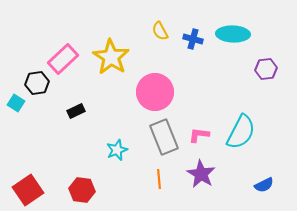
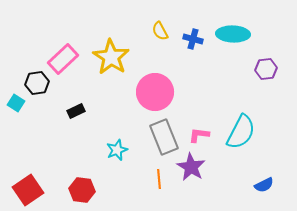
purple star: moved 10 px left, 7 px up
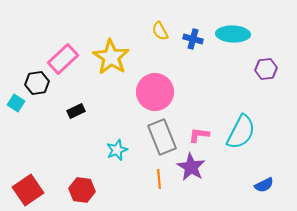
gray rectangle: moved 2 px left
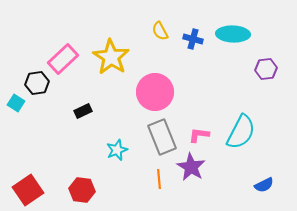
black rectangle: moved 7 px right
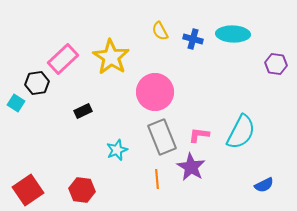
purple hexagon: moved 10 px right, 5 px up; rotated 15 degrees clockwise
orange line: moved 2 px left
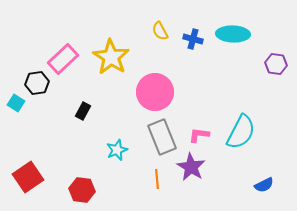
black rectangle: rotated 36 degrees counterclockwise
red square: moved 13 px up
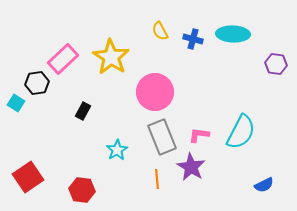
cyan star: rotated 10 degrees counterclockwise
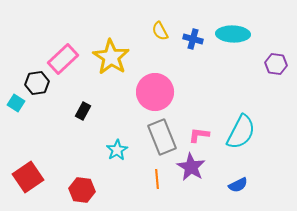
blue semicircle: moved 26 px left
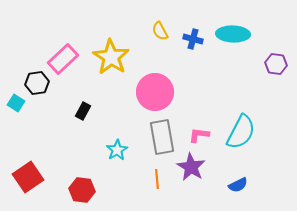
gray rectangle: rotated 12 degrees clockwise
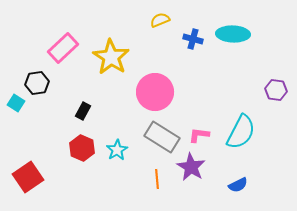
yellow semicircle: moved 11 px up; rotated 96 degrees clockwise
pink rectangle: moved 11 px up
purple hexagon: moved 26 px down
gray rectangle: rotated 48 degrees counterclockwise
red hexagon: moved 42 px up; rotated 15 degrees clockwise
